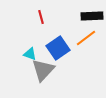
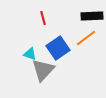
red line: moved 2 px right, 1 px down
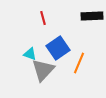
orange line: moved 7 px left, 25 px down; rotated 30 degrees counterclockwise
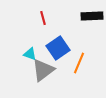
gray triangle: rotated 10 degrees clockwise
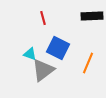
blue square: rotated 30 degrees counterclockwise
orange line: moved 9 px right
